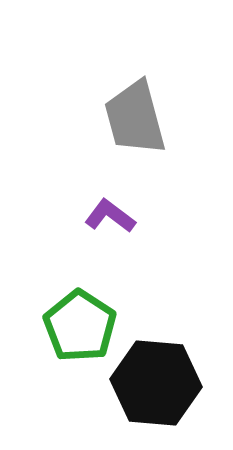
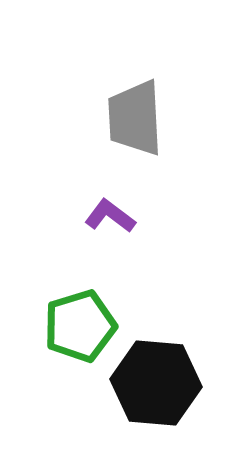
gray trapezoid: rotated 12 degrees clockwise
green pentagon: rotated 22 degrees clockwise
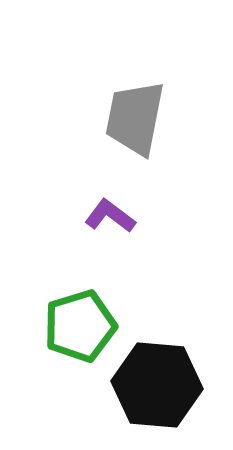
gray trapezoid: rotated 14 degrees clockwise
black hexagon: moved 1 px right, 2 px down
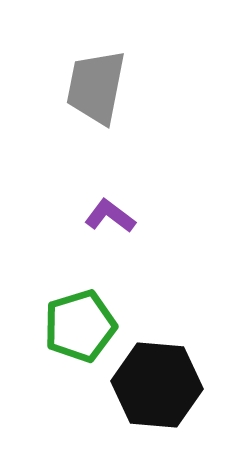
gray trapezoid: moved 39 px left, 31 px up
